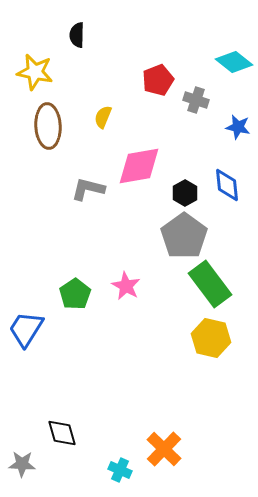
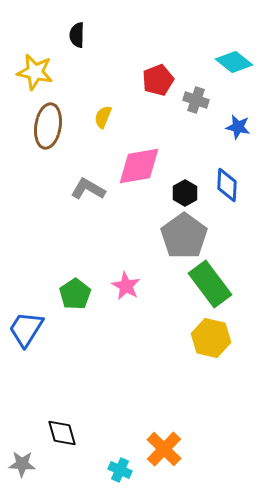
brown ellipse: rotated 12 degrees clockwise
blue diamond: rotated 8 degrees clockwise
gray L-shape: rotated 16 degrees clockwise
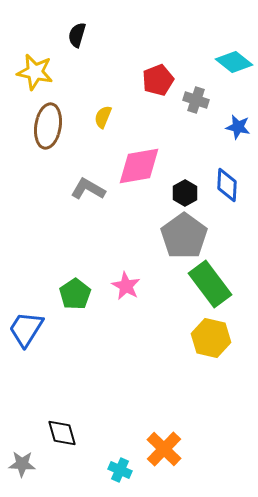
black semicircle: rotated 15 degrees clockwise
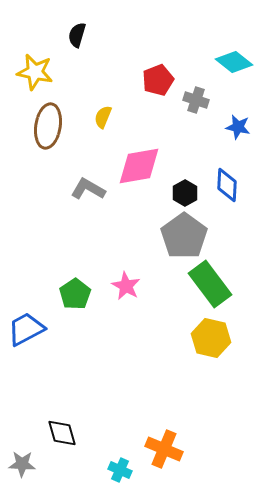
blue trapezoid: rotated 30 degrees clockwise
orange cross: rotated 21 degrees counterclockwise
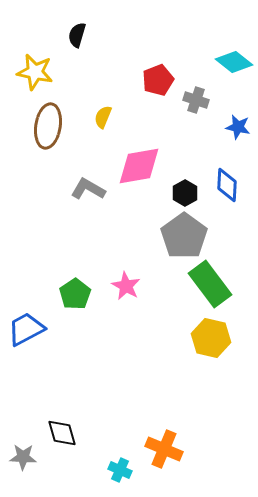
gray star: moved 1 px right, 7 px up
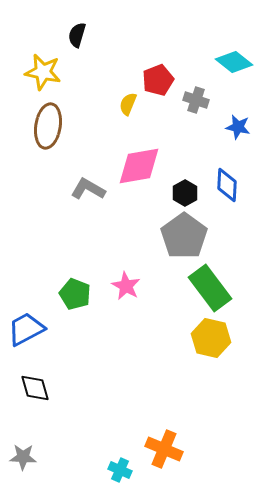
yellow star: moved 8 px right
yellow semicircle: moved 25 px right, 13 px up
green rectangle: moved 4 px down
green pentagon: rotated 16 degrees counterclockwise
black diamond: moved 27 px left, 45 px up
